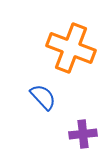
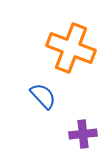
blue semicircle: moved 1 px up
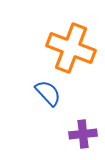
blue semicircle: moved 5 px right, 3 px up
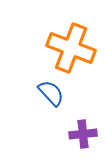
blue semicircle: moved 3 px right
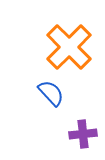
orange cross: moved 2 px left, 1 px up; rotated 24 degrees clockwise
